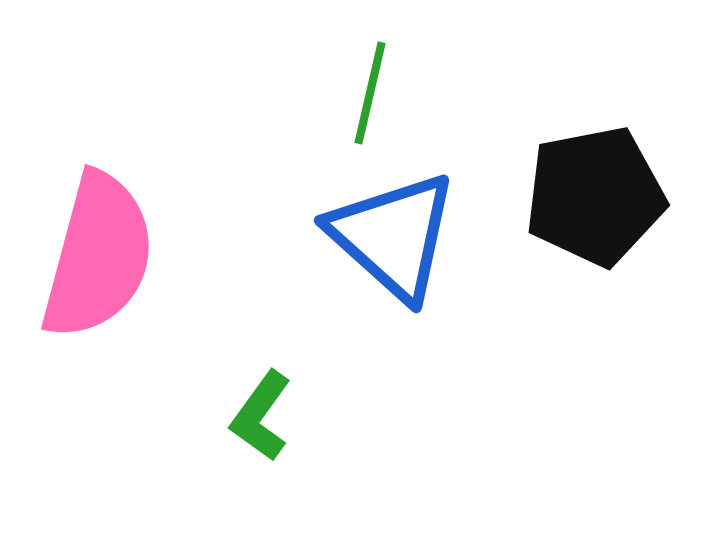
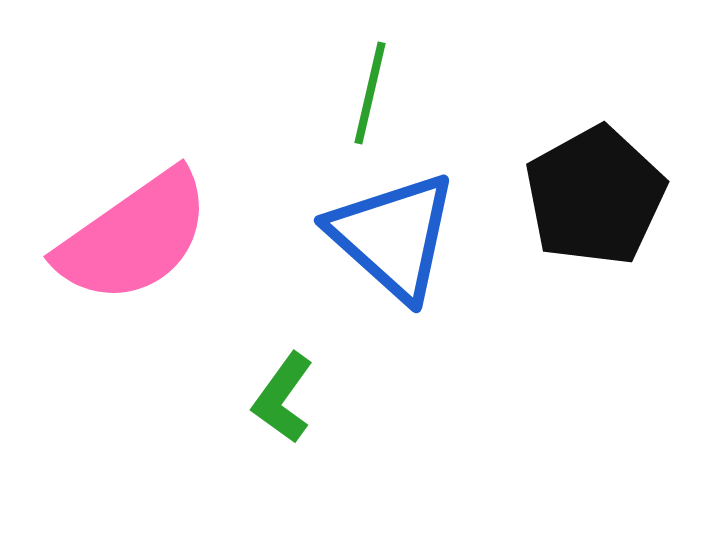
black pentagon: rotated 18 degrees counterclockwise
pink semicircle: moved 36 px right, 19 px up; rotated 40 degrees clockwise
green L-shape: moved 22 px right, 18 px up
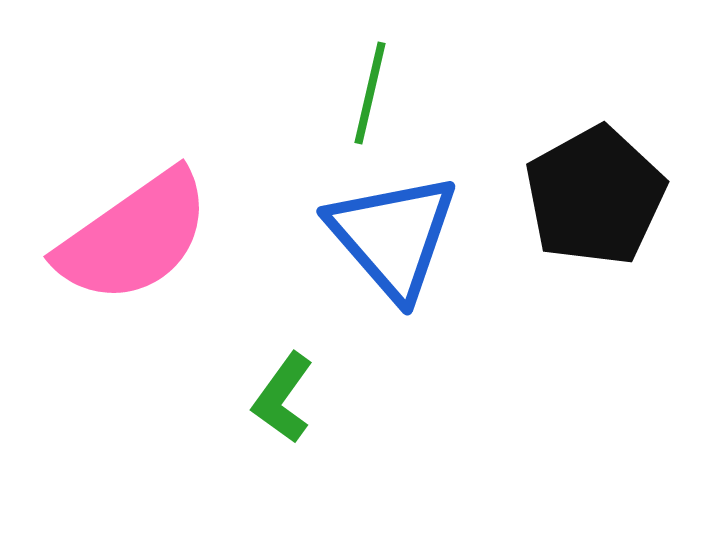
blue triangle: rotated 7 degrees clockwise
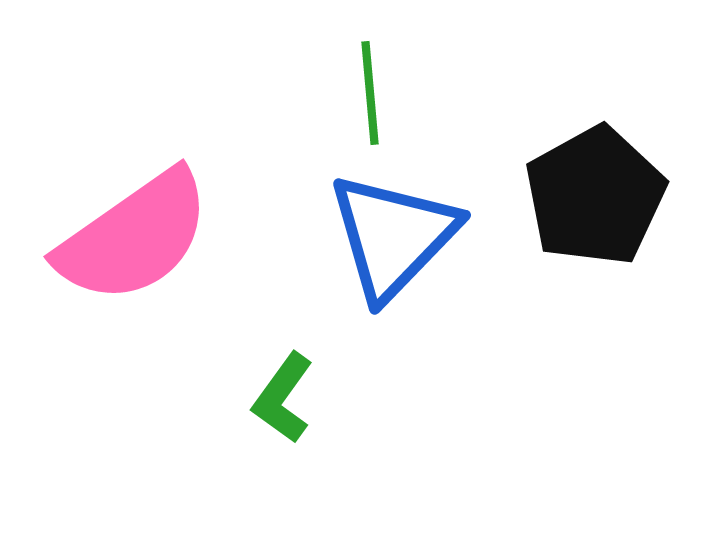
green line: rotated 18 degrees counterclockwise
blue triangle: rotated 25 degrees clockwise
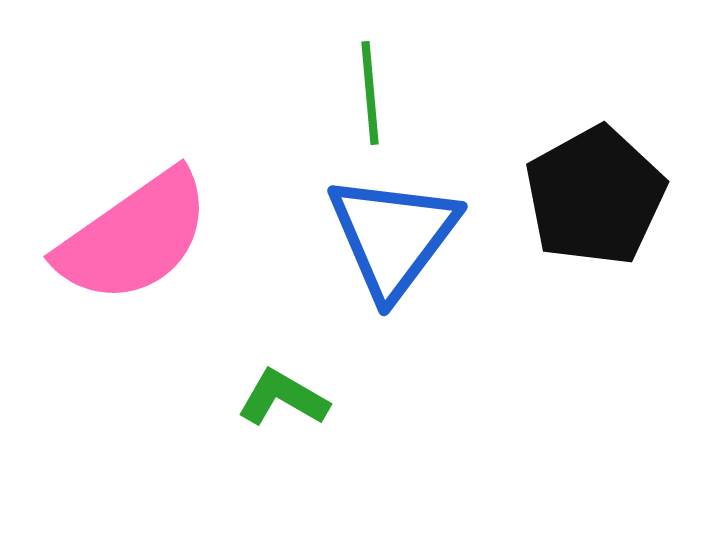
blue triangle: rotated 7 degrees counterclockwise
green L-shape: rotated 84 degrees clockwise
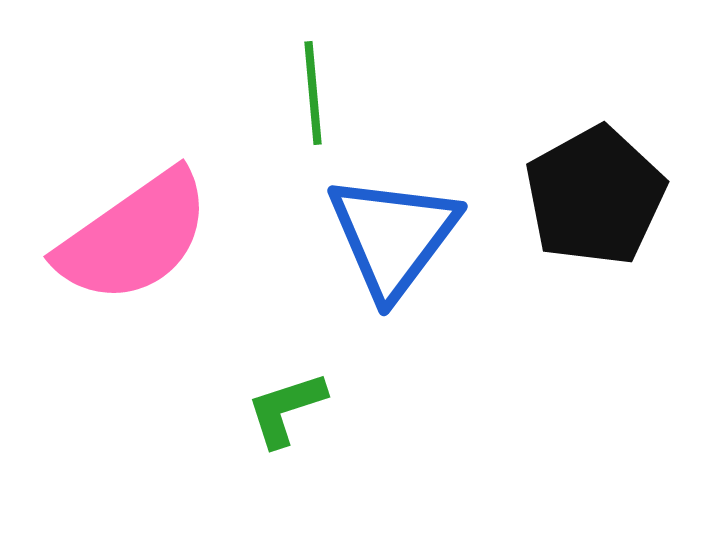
green line: moved 57 px left
green L-shape: moved 3 px right, 11 px down; rotated 48 degrees counterclockwise
